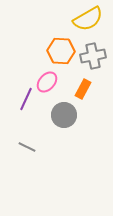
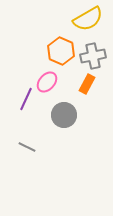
orange hexagon: rotated 20 degrees clockwise
orange rectangle: moved 4 px right, 5 px up
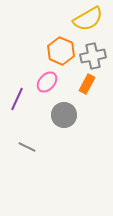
purple line: moved 9 px left
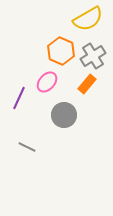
gray cross: rotated 20 degrees counterclockwise
orange rectangle: rotated 12 degrees clockwise
purple line: moved 2 px right, 1 px up
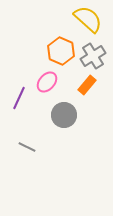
yellow semicircle: rotated 108 degrees counterclockwise
orange rectangle: moved 1 px down
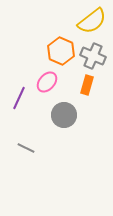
yellow semicircle: moved 4 px right, 2 px down; rotated 100 degrees clockwise
gray cross: rotated 35 degrees counterclockwise
orange rectangle: rotated 24 degrees counterclockwise
gray line: moved 1 px left, 1 px down
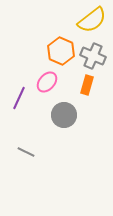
yellow semicircle: moved 1 px up
gray line: moved 4 px down
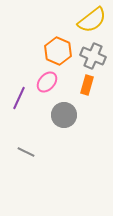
orange hexagon: moved 3 px left
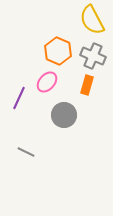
yellow semicircle: rotated 100 degrees clockwise
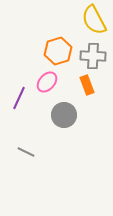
yellow semicircle: moved 2 px right
orange hexagon: rotated 20 degrees clockwise
gray cross: rotated 20 degrees counterclockwise
orange rectangle: rotated 36 degrees counterclockwise
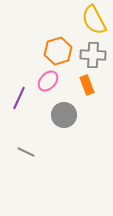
gray cross: moved 1 px up
pink ellipse: moved 1 px right, 1 px up
